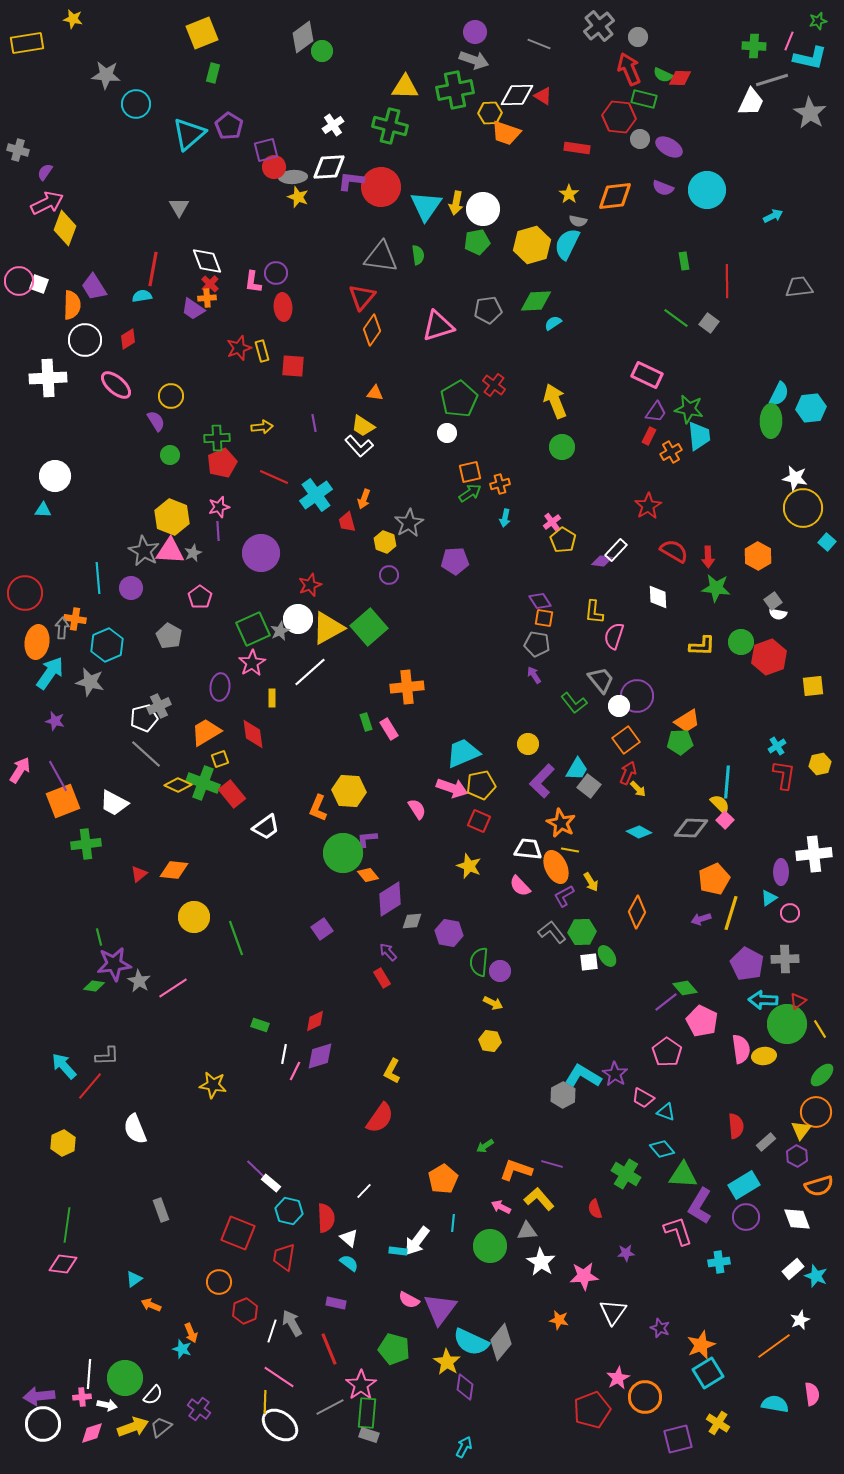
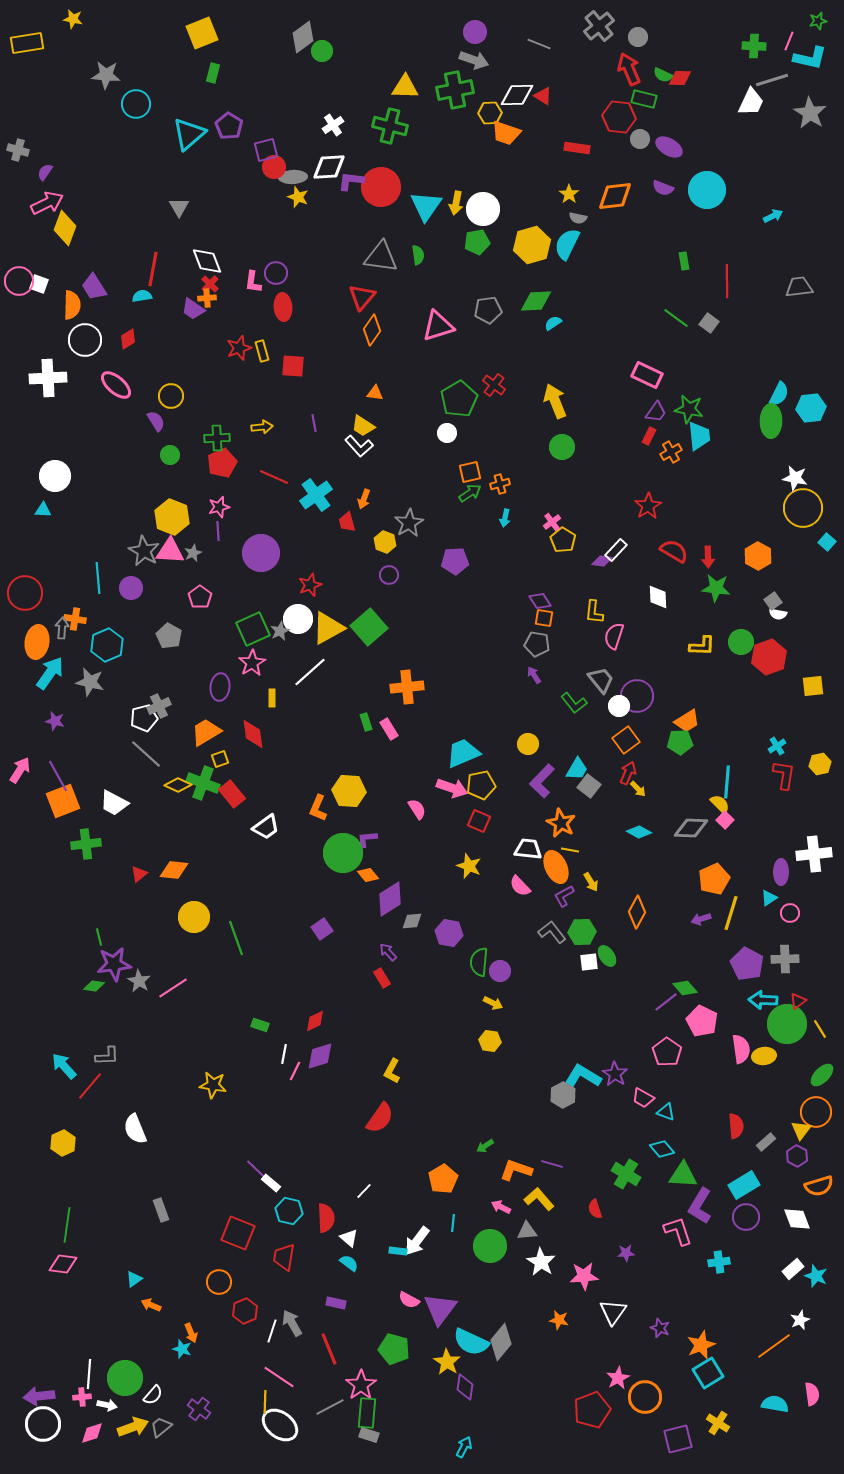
gray semicircle at (578, 221): moved 3 px up
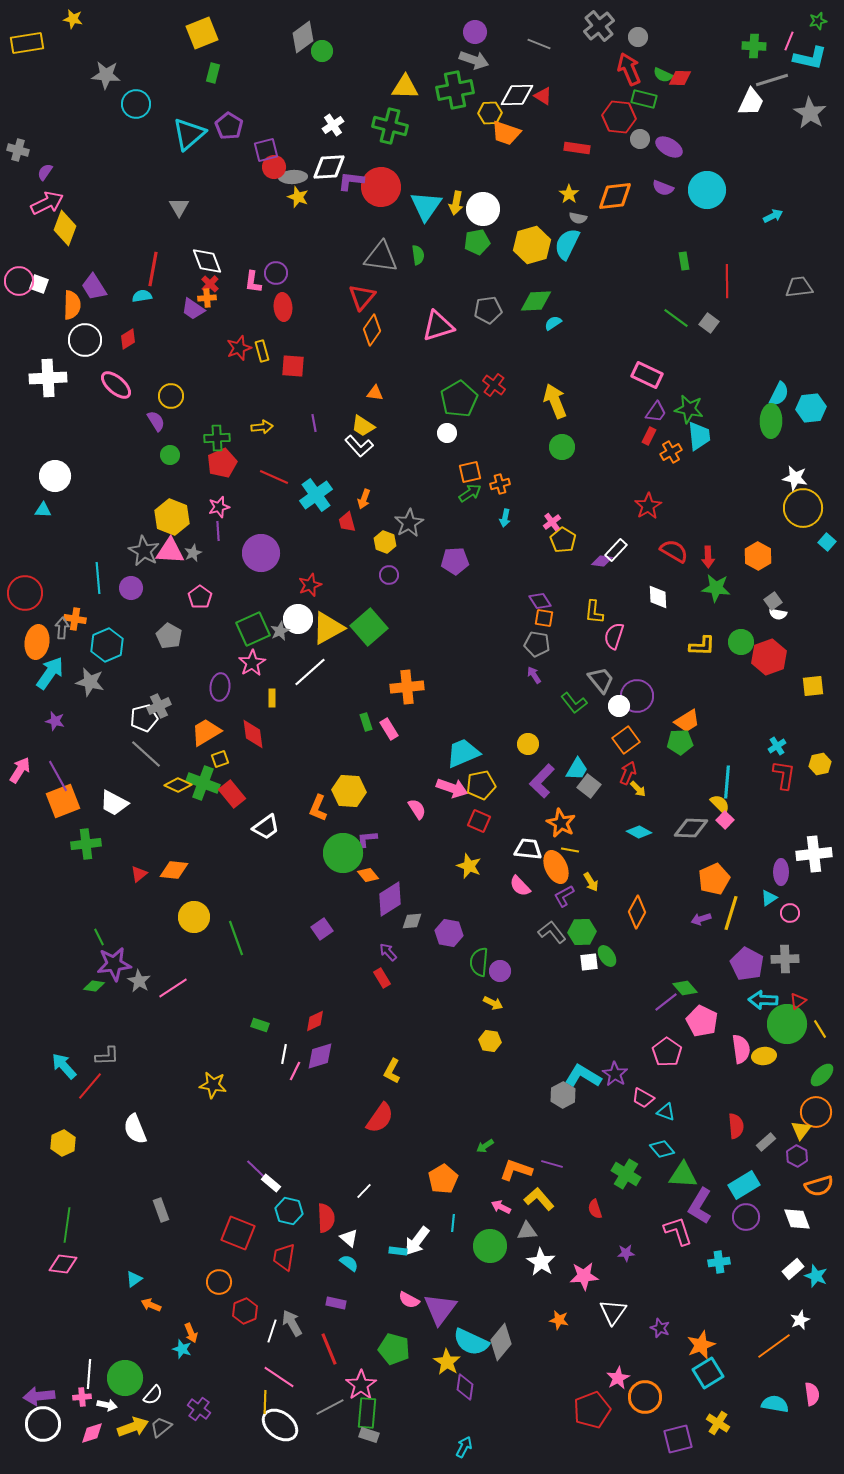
green line at (99, 937): rotated 12 degrees counterclockwise
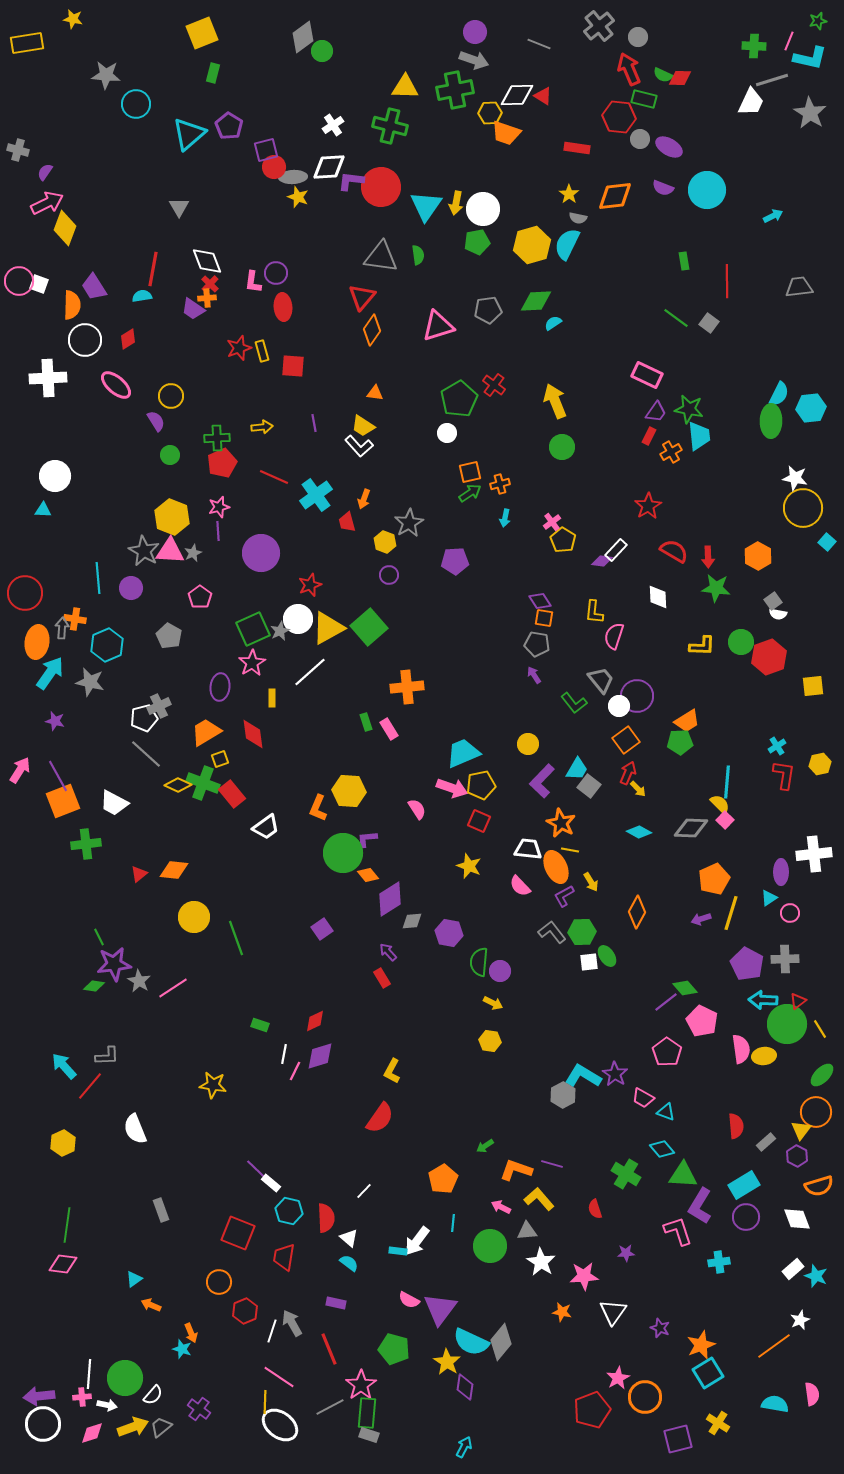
orange star at (559, 1320): moved 3 px right, 8 px up
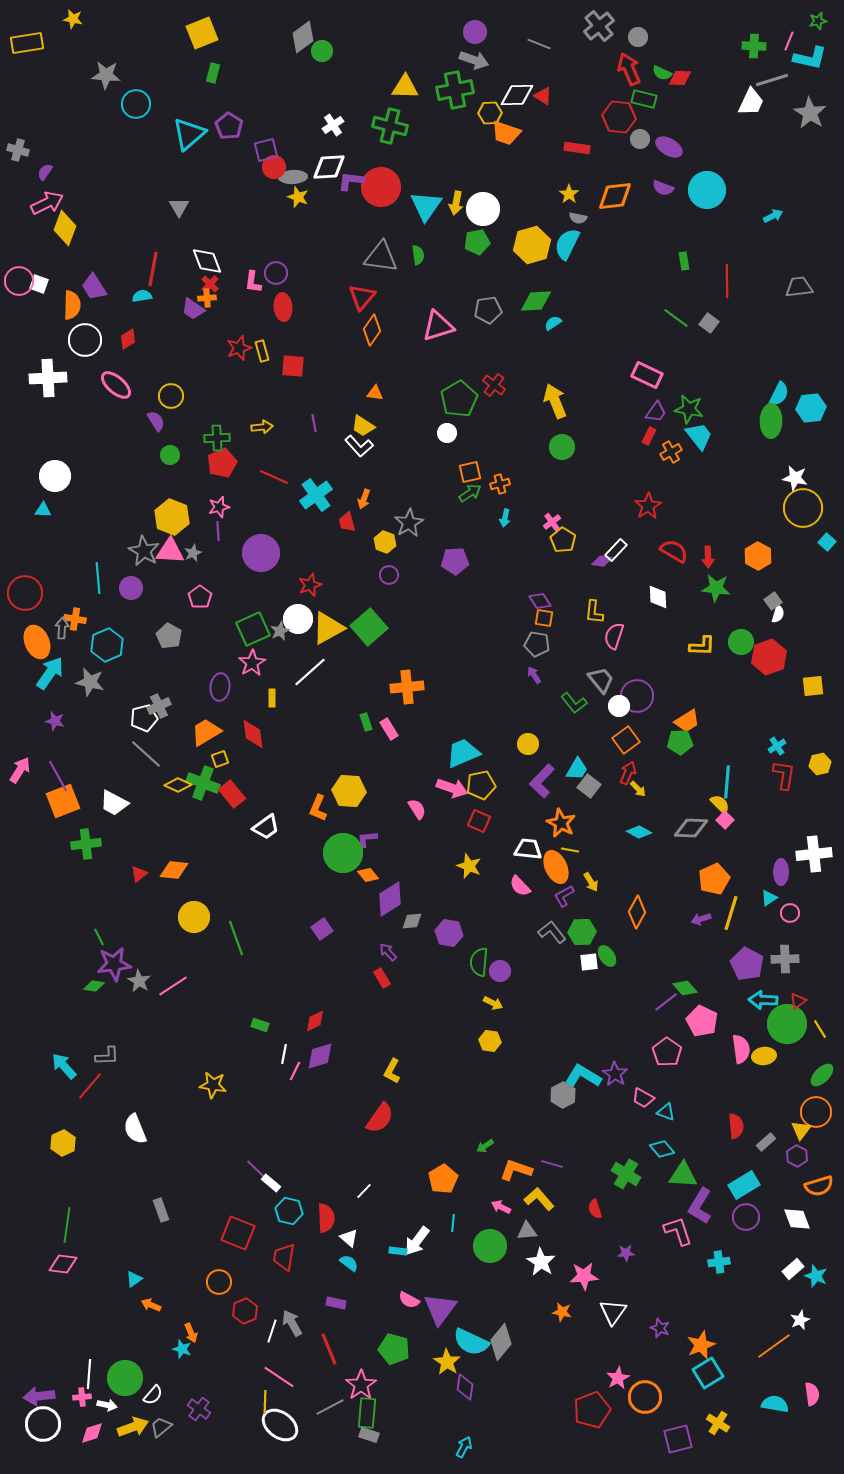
green semicircle at (663, 75): moved 1 px left, 2 px up
cyan trapezoid at (699, 436): rotated 32 degrees counterclockwise
white semicircle at (778, 614): rotated 84 degrees counterclockwise
orange ellipse at (37, 642): rotated 32 degrees counterclockwise
pink line at (173, 988): moved 2 px up
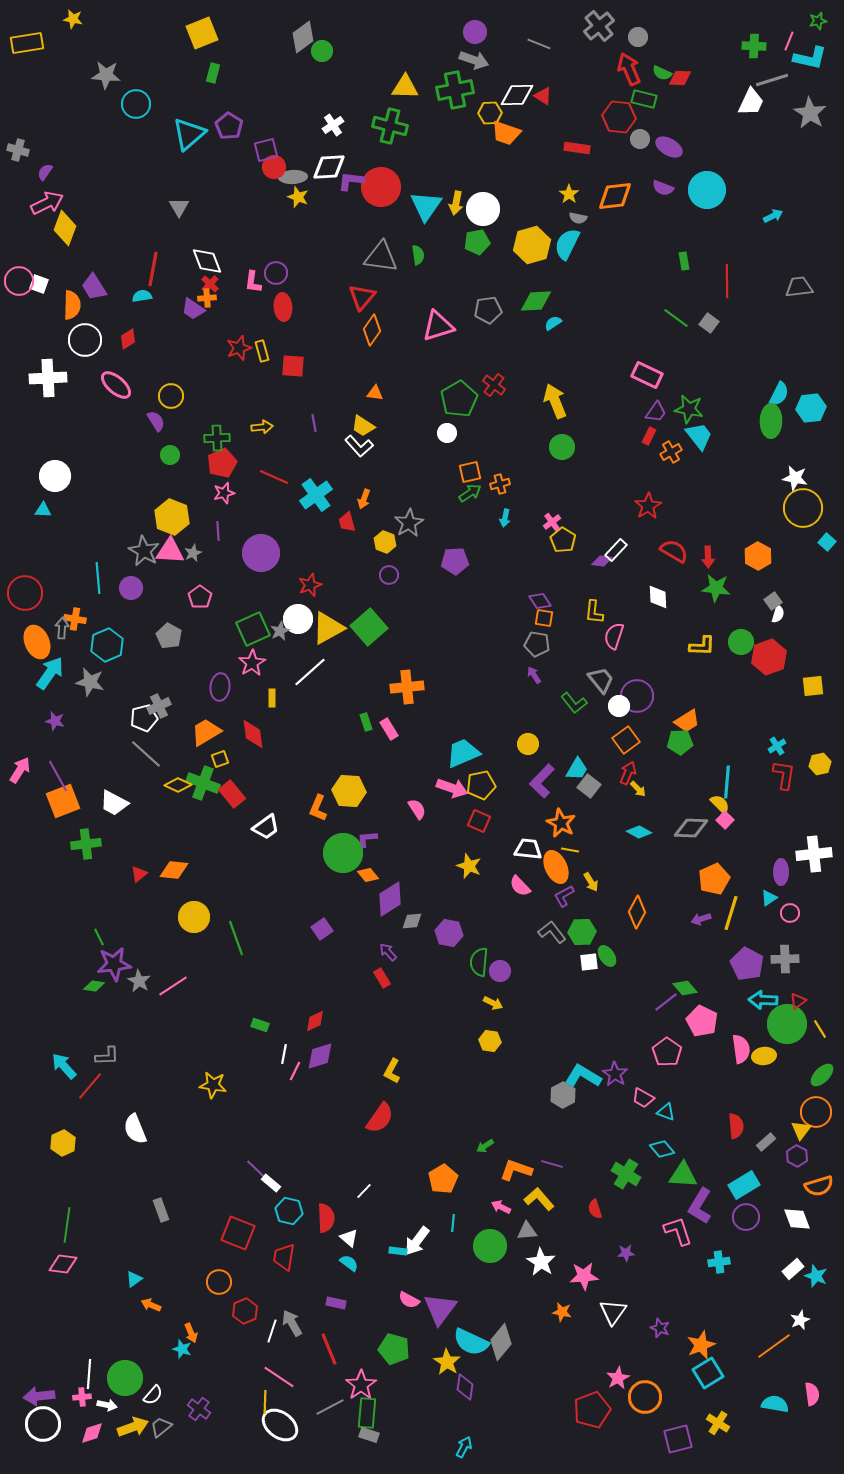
pink star at (219, 507): moved 5 px right, 14 px up
